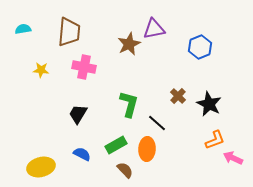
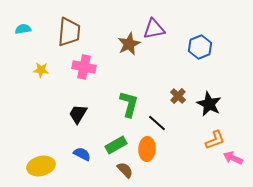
yellow ellipse: moved 1 px up
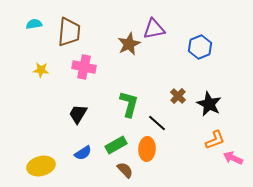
cyan semicircle: moved 11 px right, 5 px up
blue semicircle: moved 1 px right, 1 px up; rotated 120 degrees clockwise
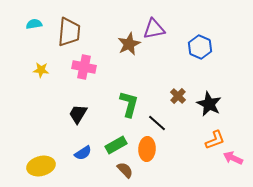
blue hexagon: rotated 15 degrees counterclockwise
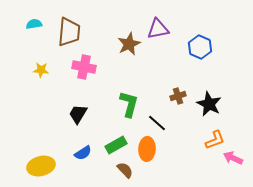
purple triangle: moved 4 px right
brown cross: rotated 28 degrees clockwise
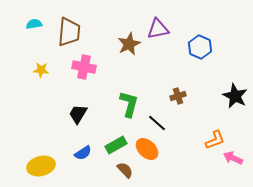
black star: moved 26 px right, 8 px up
orange ellipse: rotated 50 degrees counterclockwise
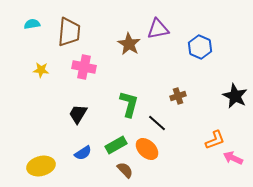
cyan semicircle: moved 2 px left
brown star: rotated 15 degrees counterclockwise
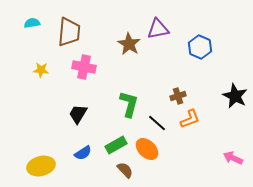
cyan semicircle: moved 1 px up
orange L-shape: moved 25 px left, 21 px up
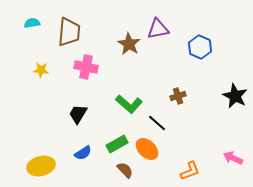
pink cross: moved 2 px right
green L-shape: rotated 116 degrees clockwise
orange L-shape: moved 52 px down
green rectangle: moved 1 px right, 1 px up
